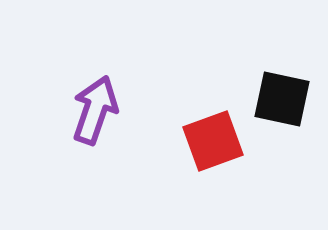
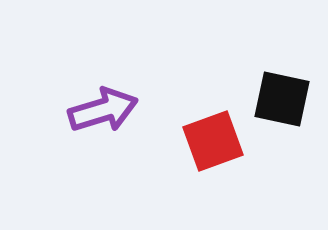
purple arrow: moved 8 px right; rotated 54 degrees clockwise
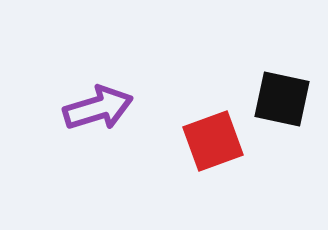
purple arrow: moved 5 px left, 2 px up
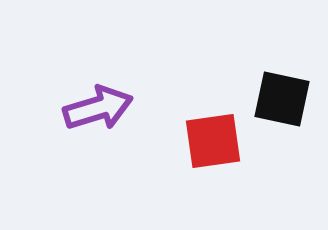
red square: rotated 12 degrees clockwise
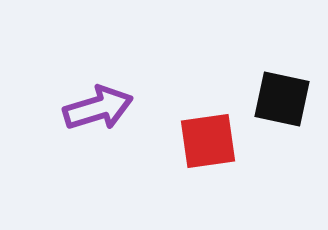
red square: moved 5 px left
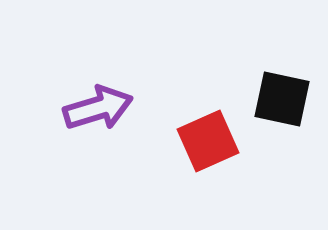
red square: rotated 16 degrees counterclockwise
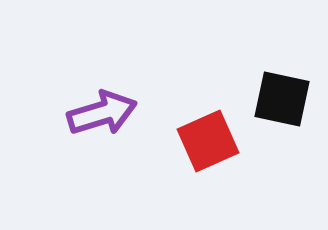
purple arrow: moved 4 px right, 5 px down
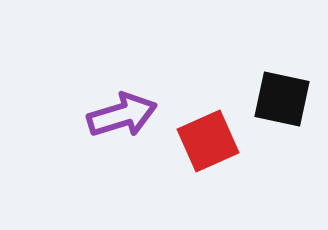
purple arrow: moved 20 px right, 2 px down
